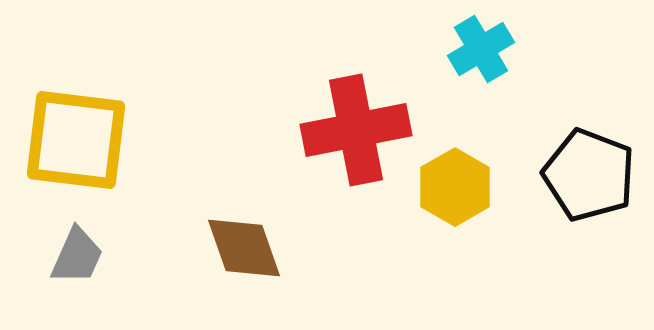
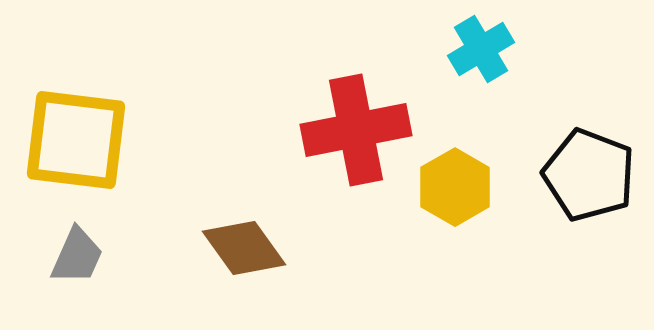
brown diamond: rotated 16 degrees counterclockwise
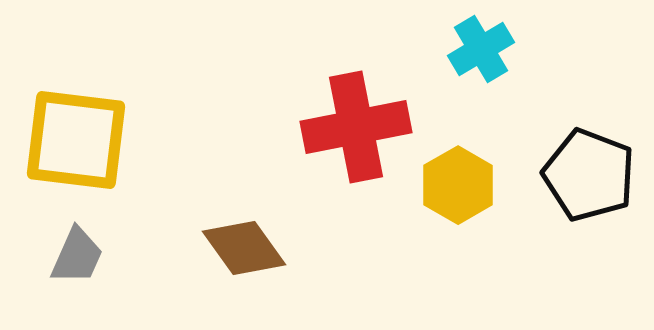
red cross: moved 3 px up
yellow hexagon: moved 3 px right, 2 px up
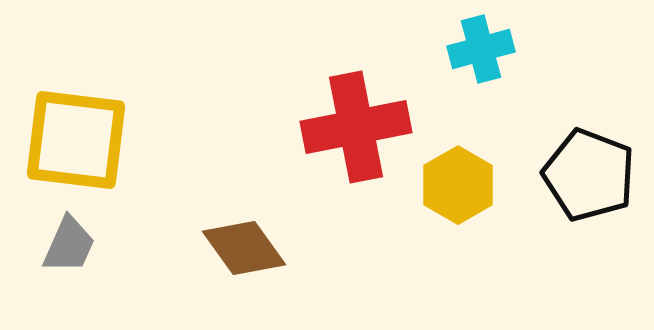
cyan cross: rotated 16 degrees clockwise
gray trapezoid: moved 8 px left, 11 px up
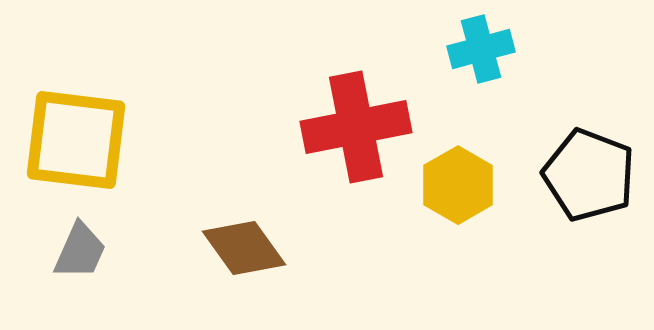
gray trapezoid: moved 11 px right, 6 px down
